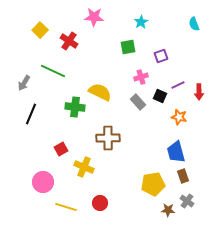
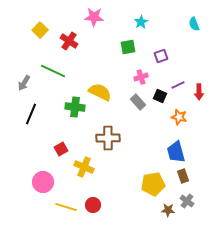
red circle: moved 7 px left, 2 px down
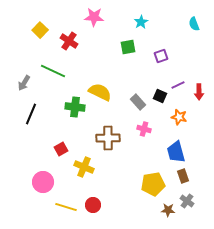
pink cross: moved 3 px right, 52 px down; rotated 32 degrees clockwise
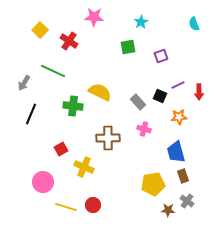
green cross: moved 2 px left, 1 px up
orange star: rotated 21 degrees counterclockwise
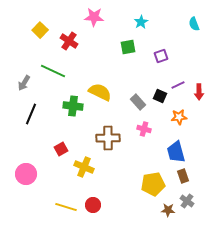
pink circle: moved 17 px left, 8 px up
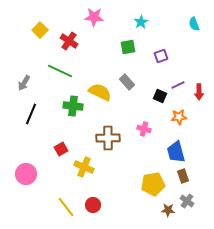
green line: moved 7 px right
gray rectangle: moved 11 px left, 20 px up
yellow line: rotated 35 degrees clockwise
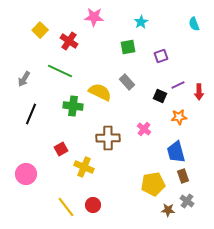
gray arrow: moved 4 px up
pink cross: rotated 24 degrees clockwise
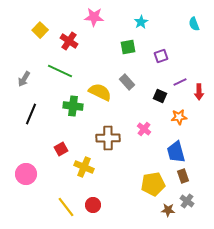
purple line: moved 2 px right, 3 px up
